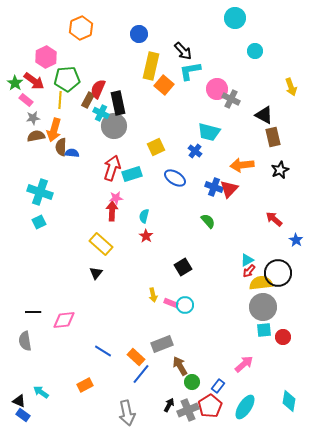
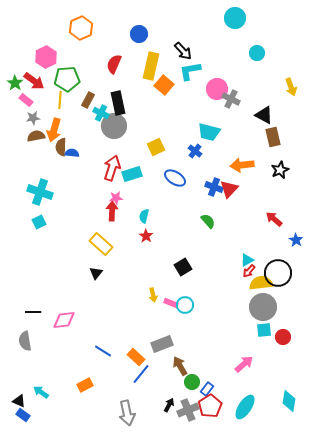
cyan circle at (255, 51): moved 2 px right, 2 px down
red semicircle at (98, 89): moved 16 px right, 25 px up
blue rectangle at (218, 386): moved 11 px left, 3 px down
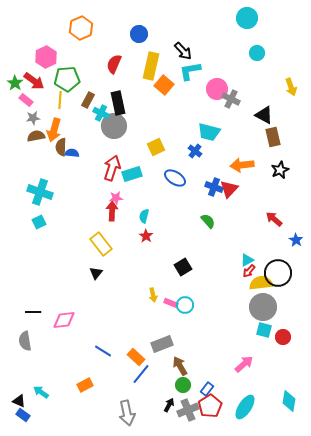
cyan circle at (235, 18): moved 12 px right
yellow rectangle at (101, 244): rotated 10 degrees clockwise
cyan square at (264, 330): rotated 21 degrees clockwise
green circle at (192, 382): moved 9 px left, 3 px down
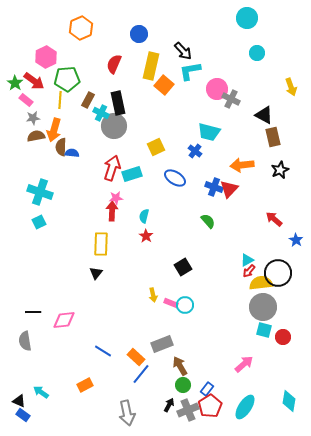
yellow rectangle at (101, 244): rotated 40 degrees clockwise
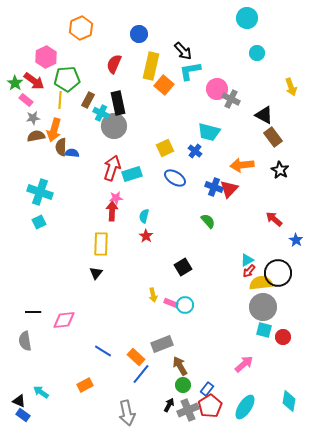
brown rectangle at (273, 137): rotated 24 degrees counterclockwise
yellow square at (156, 147): moved 9 px right, 1 px down
black star at (280, 170): rotated 18 degrees counterclockwise
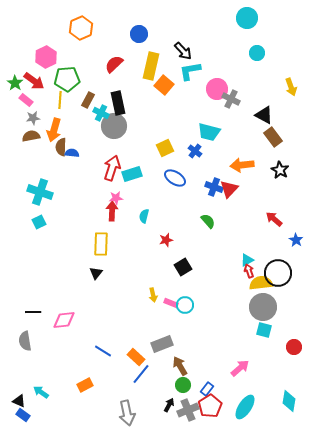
red semicircle at (114, 64): rotated 24 degrees clockwise
brown semicircle at (36, 136): moved 5 px left
red star at (146, 236): moved 20 px right, 4 px down; rotated 24 degrees clockwise
red arrow at (249, 271): rotated 120 degrees clockwise
red circle at (283, 337): moved 11 px right, 10 px down
pink arrow at (244, 364): moved 4 px left, 4 px down
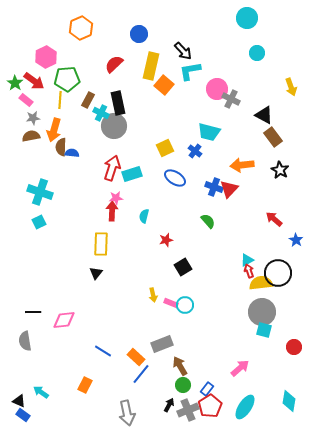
gray circle at (263, 307): moved 1 px left, 5 px down
orange rectangle at (85, 385): rotated 35 degrees counterclockwise
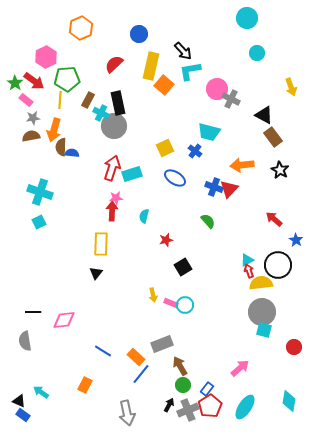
black circle at (278, 273): moved 8 px up
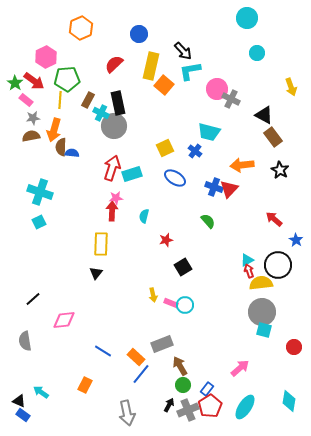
black line at (33, 312): moved 13 px up; rotated 42 degrees counterclockwise
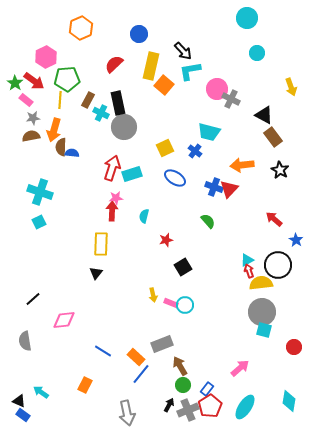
gray circle at (114, 126): moved 10 px right, 1 px down
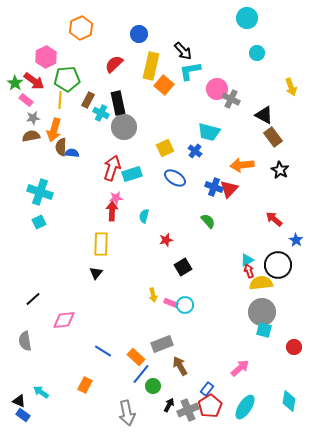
green circle at (183, 385): moved 30 px left, 1 px down
